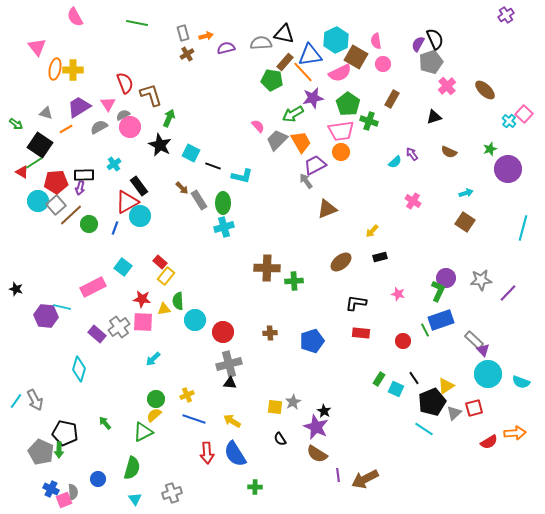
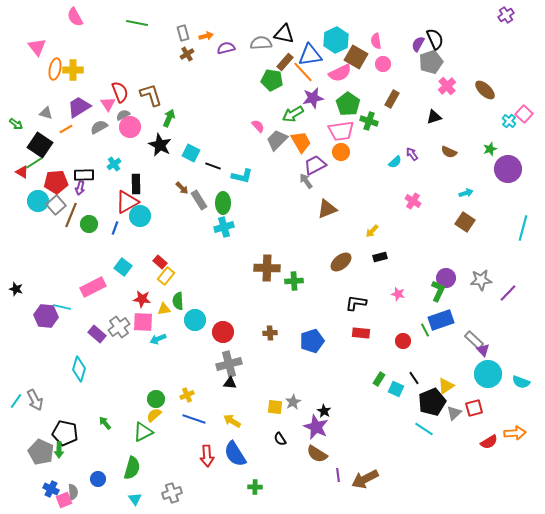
red semicircle at (125, 83): moved 5 px left, 9 px down
black rectangle at (139, 186): moved 3 px left, 2 px up; rotated 36 degrees clockwise
brown line at (71, 215): rotated 25 degrees counterclockwise
cyan arrow at (153, 359): moved 5 px right, 20 px up; rotated 21 degrees clockwise
red arrow at (207, 453): moved 3 px down
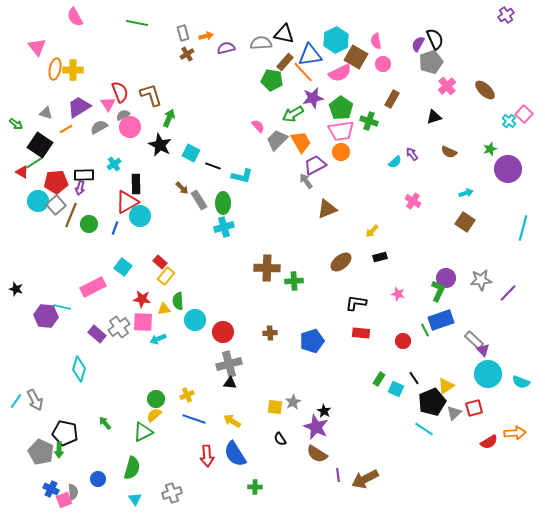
green pentagon at (348, 104): moved 7 px left, 4 px down
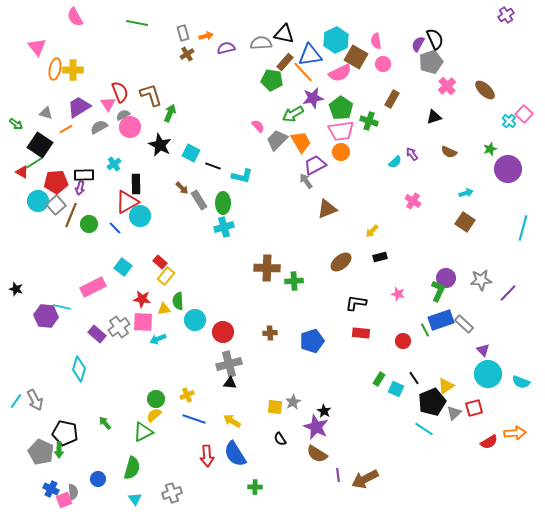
green arrow at (169, 118): moved 1 px right, 5 px up
blue line at (115, 228): rotated 64 degrees counterclockwise
gray rectangle at (474, 340): moved 10 px left, 16 px up
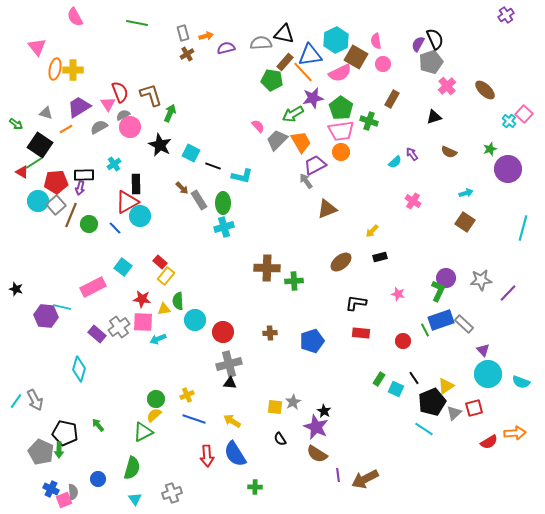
green arrow at (105, 423): moved 7 px left, 2 px down
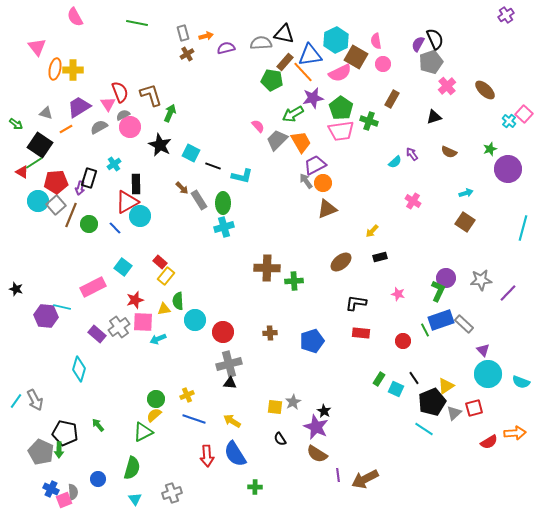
orange circle at (341, 152): moved 18 px left, 31 px down
black rectangle at (84, 175): moved 5 px right, 3 px down; rotated 72 degrees counterclockwise
red star at (142, 299): moved 7 px left, 1 px down; rotated 24 degrees counterclockwise
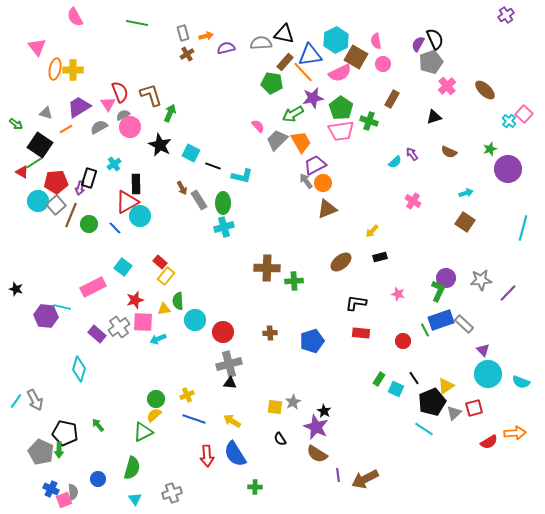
green pentagon at (272, 80): moved 3 px down
brown arrow at (182, 188): rotated 16 degrees clockwise
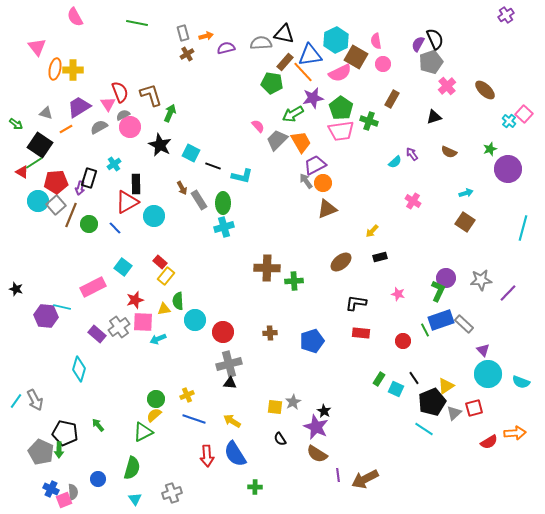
cyan circle at (140, 216): moved 14 px right
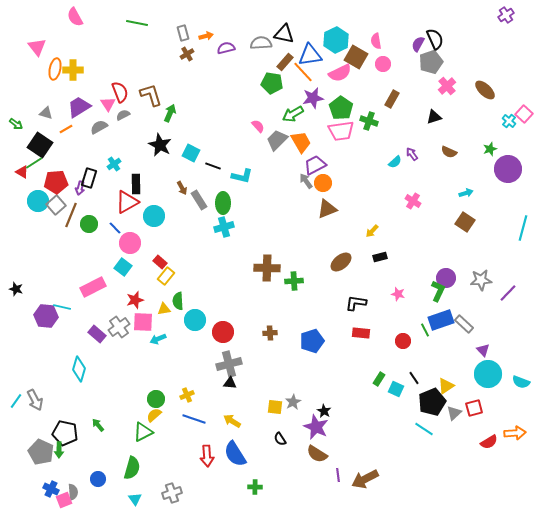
pink circle at (130, 127): moved 116 px down
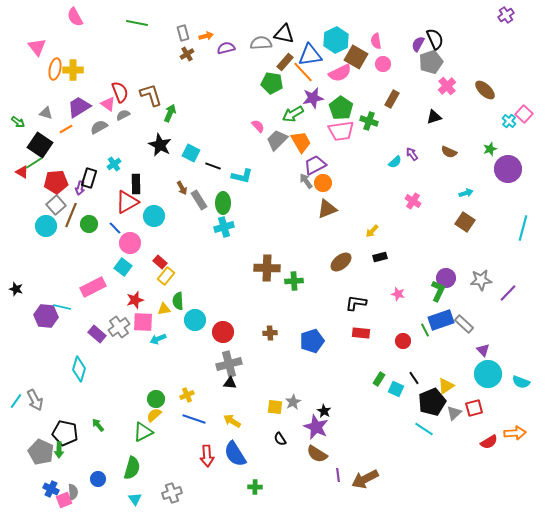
pink triangle at (108, 104): rotated 21 degrees counterclockwise
green arrow at (16, 124): moved 2 px right, 2 px up
cyan circle at (38, 201): moved 8 px right, 25 px down
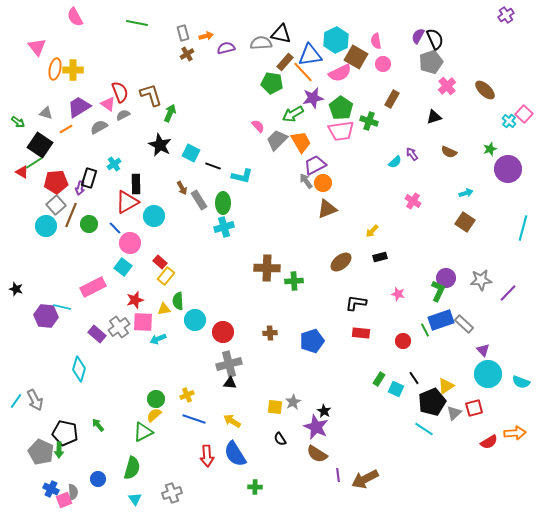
black triangle at (284, 34): moved 3 px left
purple semicircle at (418, 44): moved 8 px up
